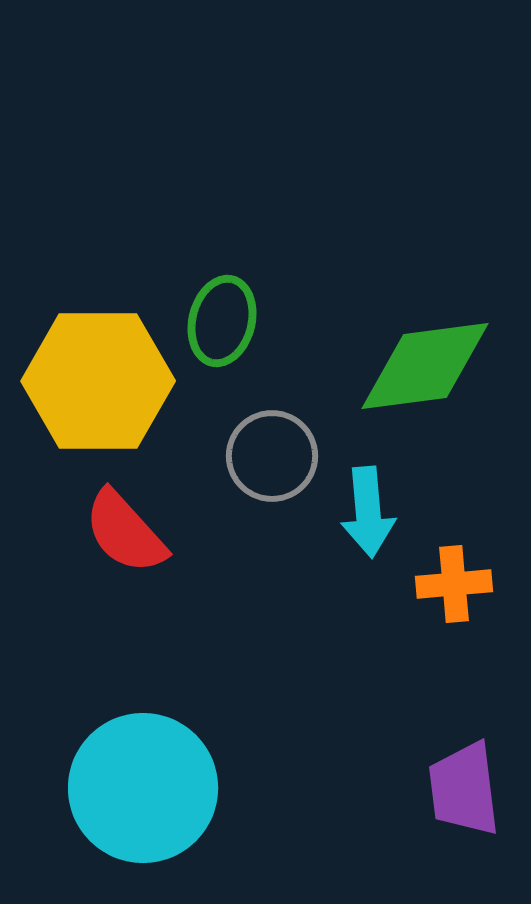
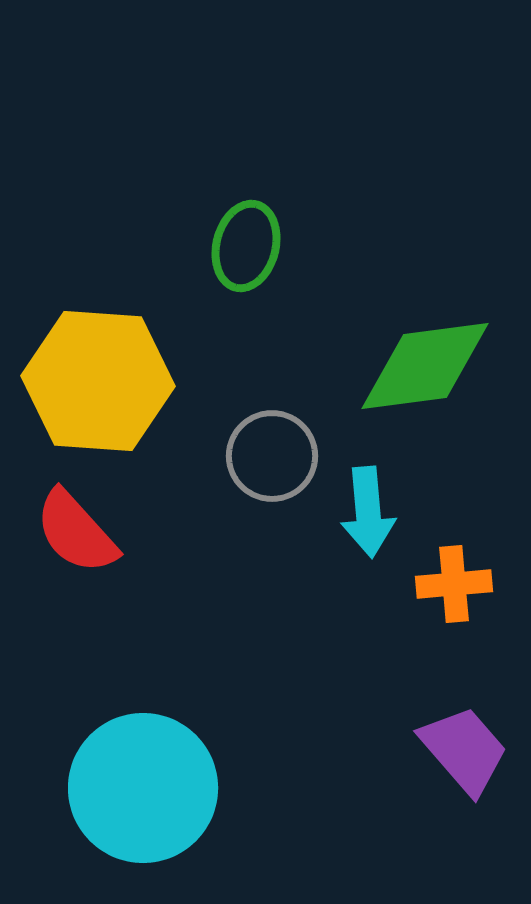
green ellipse: moved 24 px right, 75 px up
yellow hexagon: rotated 4 degrees clockwise
red semicircle: moved 49 px left
purple trapezoid: moved 39 px up; rotated 146 degrees clockwise
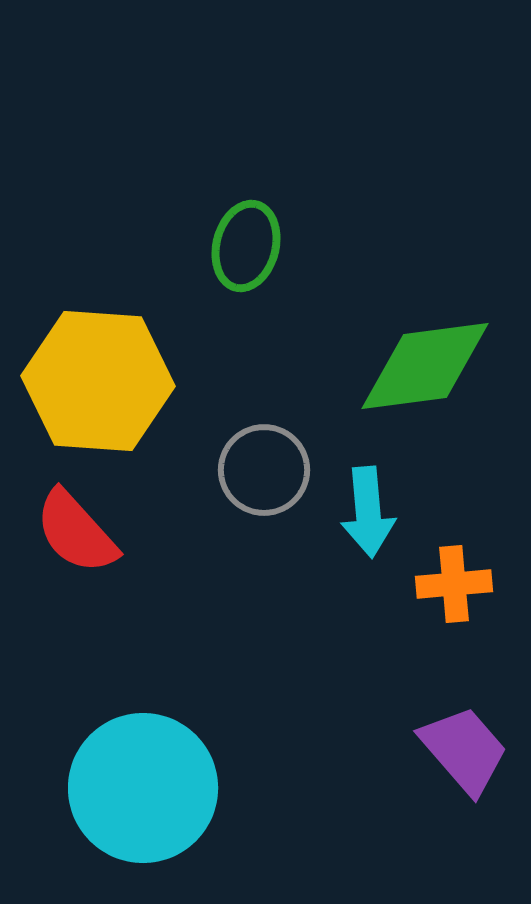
gray circle: moved 8 px left, 14 px down
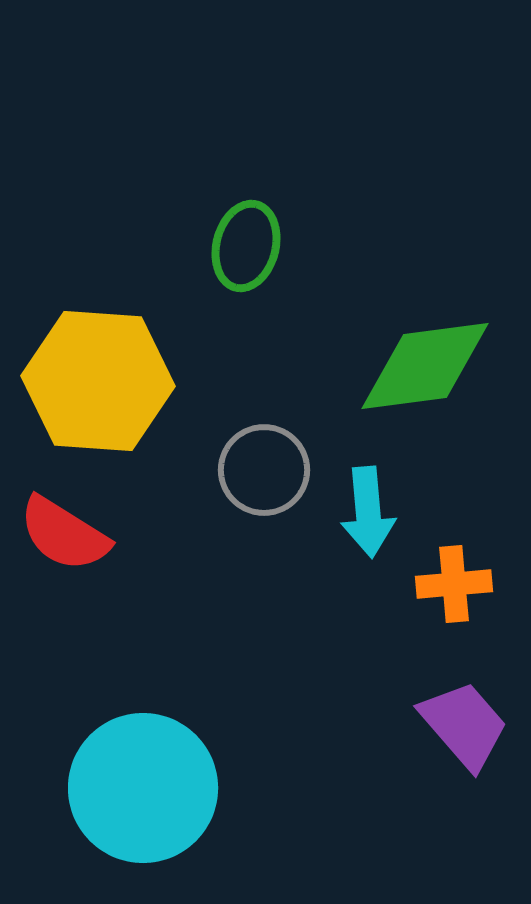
red semicircle: moved 12 px left, 2 px down; rotated 16 degrees counterclockwise
purple trapezoid: moved 25 px up
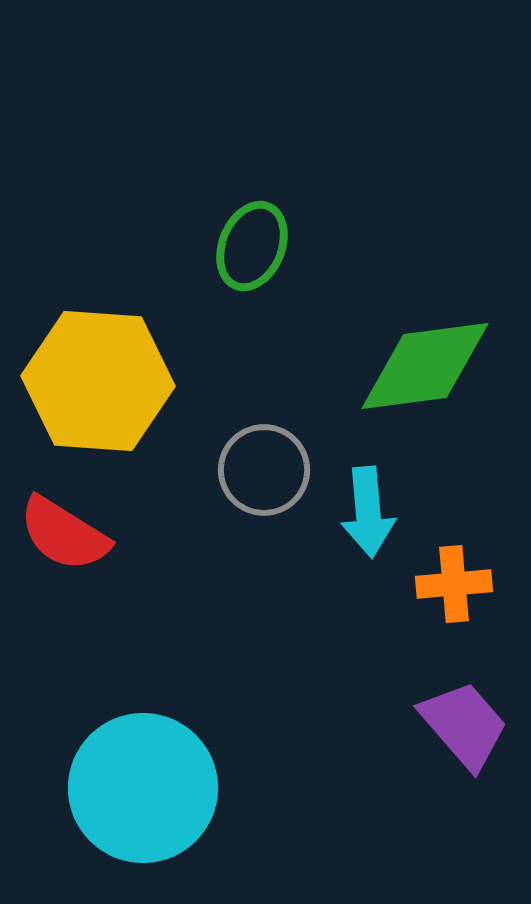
green ellipse: moved 6 px right; rotated 8 degrees clockwise
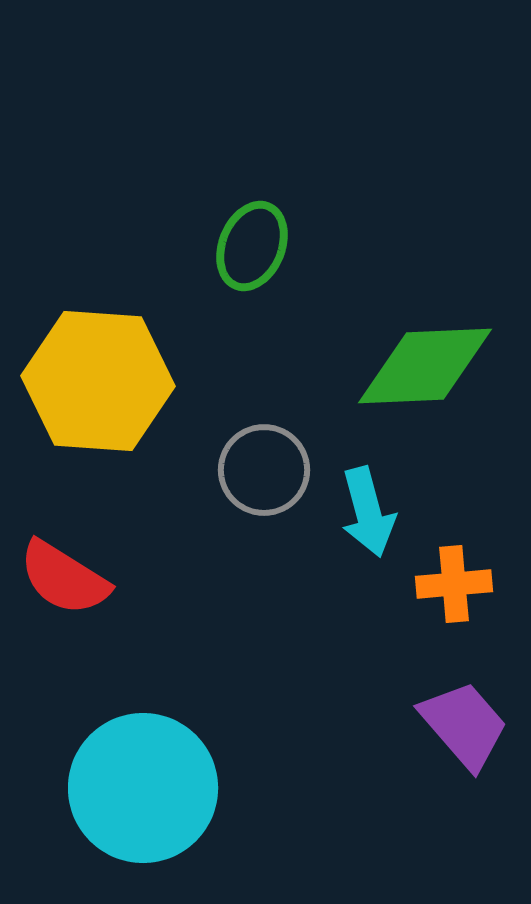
green diamond: rotated 5 degrees clockwise
cyan arrow: rotated 10 degrees counterclockwise
red semicircle: moved 44 px down
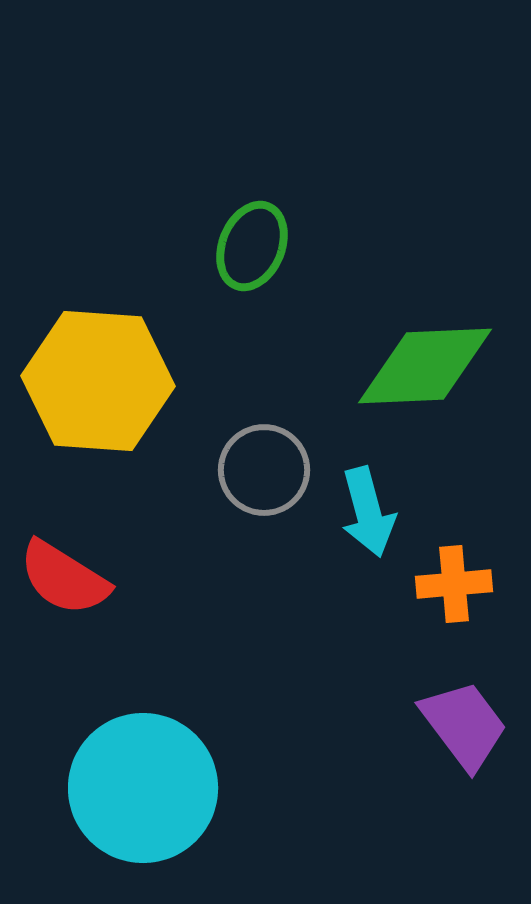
purple trapezoid: rotated 4 degrees clockwise
